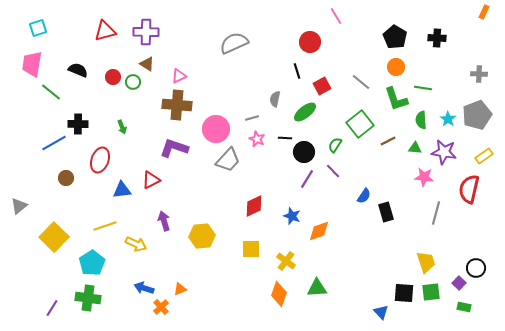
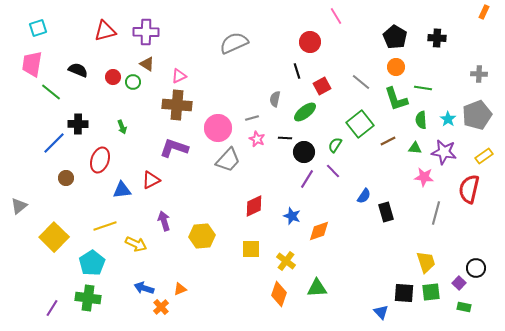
pink circle at (216, 129): moved 2 px right, 1 px up
blue line at (54, 143): rotated 15 degrees counterclockwise
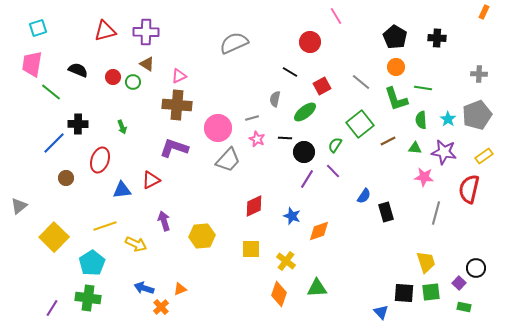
black line at (297, 71): moved 7 px left, 1 px down; rotated 42 degrees counterclockwise
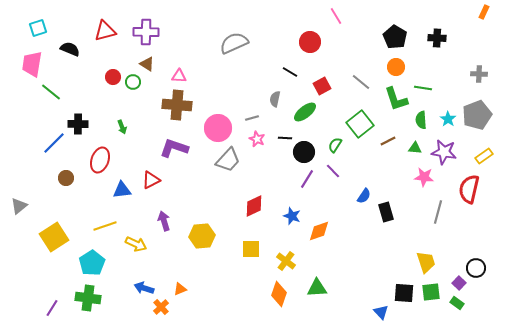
black semicircle at (78, 70): moved 8 px left, 21 px up
pink triangle at (179, 76): rotated 28 degrees clockwise
gray line at (436, 213): moved 2 px right, 1 px up
yellow square at (54, 237): rotated 12 degrees clockwise
green rectangle at (464, 307): moved 7 px left, 4 px up; rotated 24 degrees clockwise
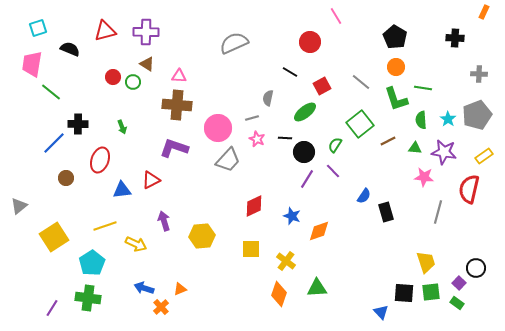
black cross at (437, 38): moved 18 px right
gray semicircle at (275, 99): moved 7 px left, 1 px up
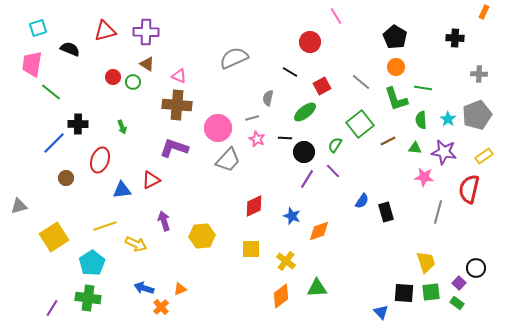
gray semicircle at (234, 43): moved 15 px down
pink triangle at (179, 76): rotated 21 degrees clockwise
blue semicircle at (364, 196): moved 2 px left, 5 px down
gray triangle at (19, 206): rotated 24 degrees clockwise
orange diamond at (279, 294): moved 2 px right, 2 px down; rotated 35 degrees clockwise
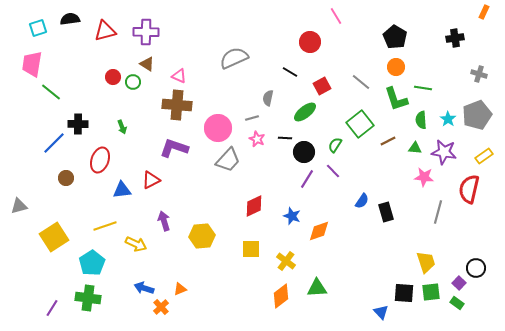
black cross at (455, 38): rotated 12 degrees counterclockwise
black semicircle at (70, 49): moved 30 px up; rotated 30 degrees counterclockwise
gray cross at (479, 74): rotated 14 degrees clockwise
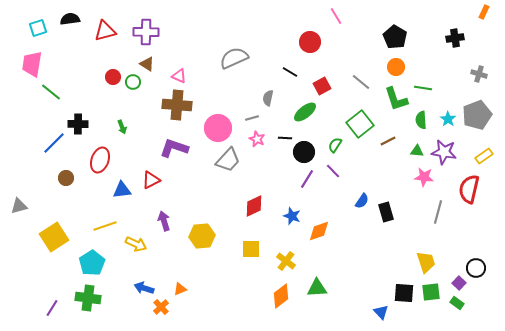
green triangle at (415, 148): moved 2 px right, 3 px down
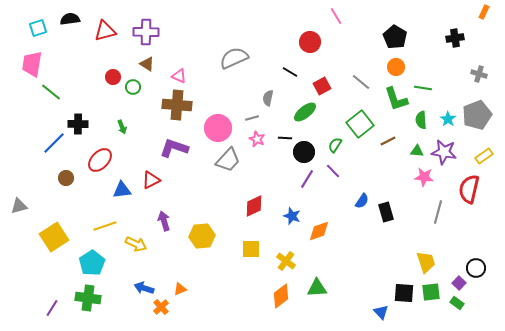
green circle at (133, 82): moved 5 px down
red ellipse at (100, 160): rotated 25 degrees clockwise
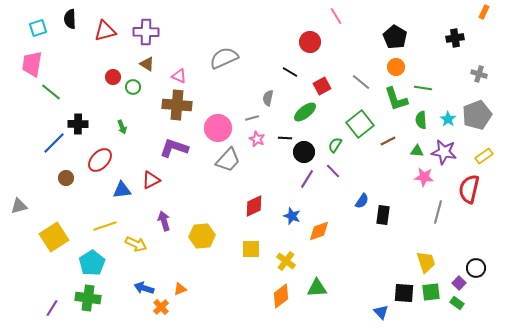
black semicircle at (70, 19): rotated 84 degrees counterclockwise
gray semicircle at (234, 58): moved 10 px left
black rectangle at (386, 212): moved 3 px left, 3 px down; rotated 24 degrees clockwise
